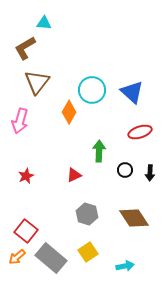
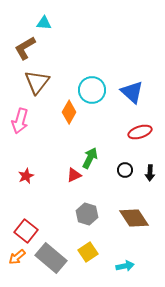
green arrow: moved 9 px left, 7 px down; rotated 25 degrees clockwise
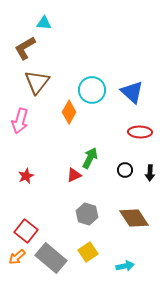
red ellipse: rotated 20 degrees clockwise
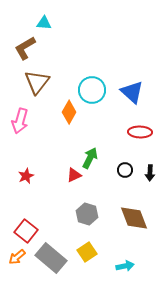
brown diamond: rotated 12 degrees clockwise
yellow square: moved 1 px left
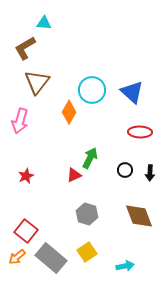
brown diamond: moved 5 px right, 2 px up
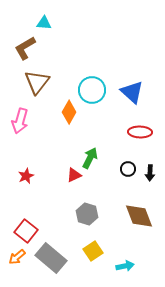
black circle: moved 3 px right, 1 px up
yellow square: moved 6 px right, 1 px up
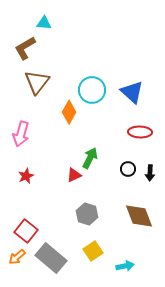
pink arrow: moved 1 px right, 13 px down
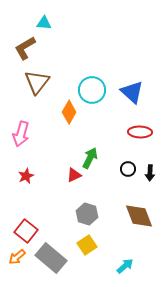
yellow square: moved 6 px left, 6 px up
cyan arrow: rotated 30 degrees counterclockwise
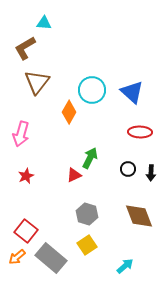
black arrow: moved 1 px right
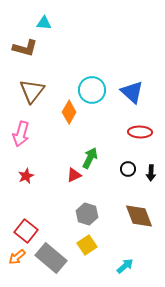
brown L-shape: rotated 135 degrees counterclockwise
brown triangle: moved 5 px left, 9 px down
